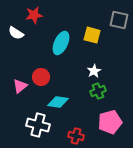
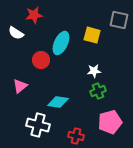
white star: rotated 24 degrees clockwise
red circle: moved 17 px up
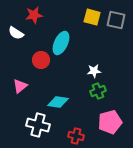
gray square: moved 3 px left
yellow square: moved 18 px up
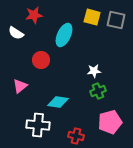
cyan ellipse: moved 3 px right, 8 px up
white cross: rotated 10 degrees counterclockwise
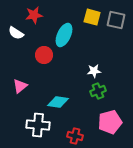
red circle: moved 3 px right, 5 px up
red cross: moved 1 px left
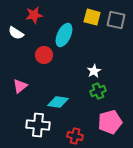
white star: rotated 24 degrees counterclockwise
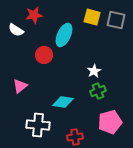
white semicircle: moved 3 px up
cyan diamond: moved 5 px right
red cross: moved 1 px down; rotated 21 degrees counterclockwise
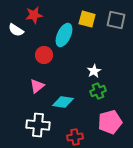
yellow square: moved 5 px left, 2 px down
pink triangle: moved 17 px right
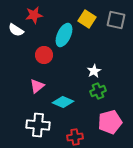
yellow square: rotated 18 degrees clockwise
cyan diamond: rotated 15 degrees clockwise
